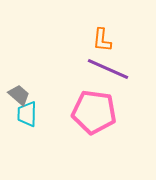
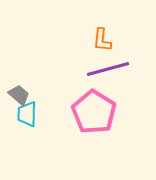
purple line: rotated 39 degrees counterclockwise
pink pentagon: rotated 24 degrees clockwise
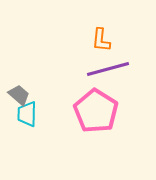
orange L-shape: moved 1 px left
pink pentagon: moved 2 px right, 1 px up
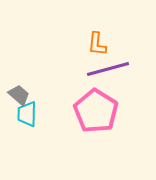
orange L-shape: moved 4 px left, 4 px down
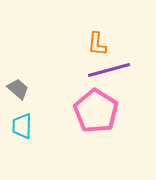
purple line: moved 1 px right, 1 px down
gray trapezoid: moved 1 px left, 6 px up
cyan trapezoid: moved 5 px left, 12 px down
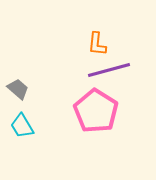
cyan trapezoid: rotated 32 degrees counterclockwise
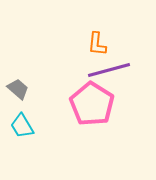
pink pentagon: moved 4 px left, 7 px up
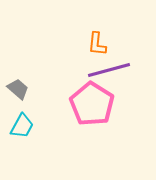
cyan trapezoid: rotated 120 degrees counterclockwise
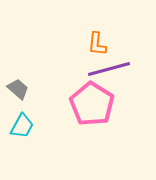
purple line: moved 1 px up
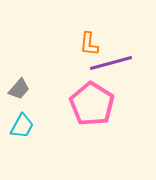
orange L-shape: moved 8 px left
purple line: moved 2 px right, 6 px up
gray trapezoid: moved 1 px right; rotated 90 degrees clockwise
